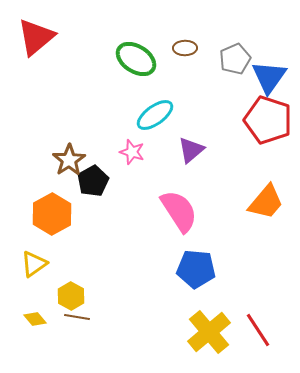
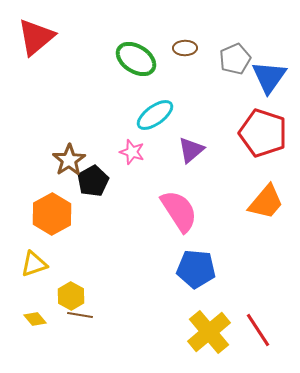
red pentagon: moved 5 px left, 13 px down
yellow triangle: rotated 16 degrees clockwise
brown line: moved 3 px right, 2 px up
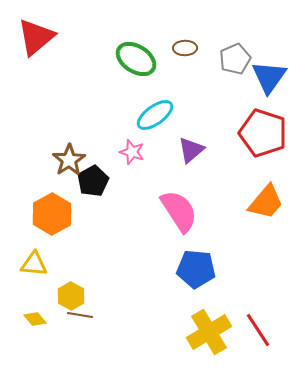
yellow triangle: rotated 24 degrees clockwise
yellow cross: rotated 9 degrees clockwise
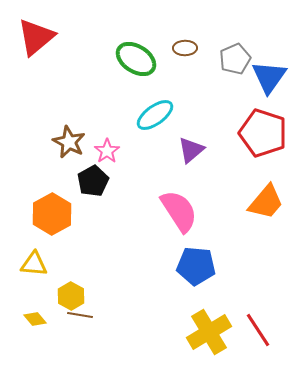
pink star: moved 25 px left, 1 px up; rotated 20 degrees clockwise
brown star: moved 18 px up; rotated 12 degrees counterclockwise
blue pentagon: moved 3 px up
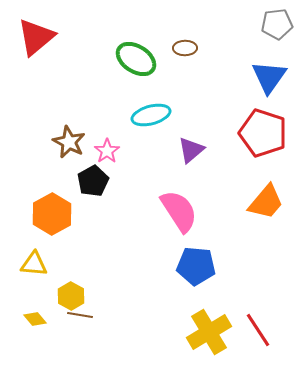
gray pentagon: moved 42 px right, 35 px up; rotated 16 degrees clockwise
cyan ellipse: moved 4 px left; rotated 21 degrees clockwise
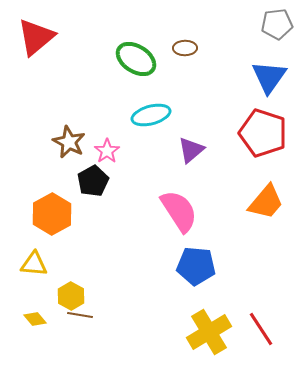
red line: moved 3 px right, 1 px up
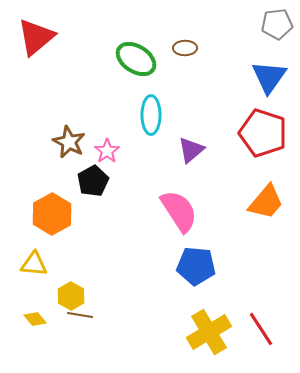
cyan ellipse: rotated 75 degrees counterclockwise
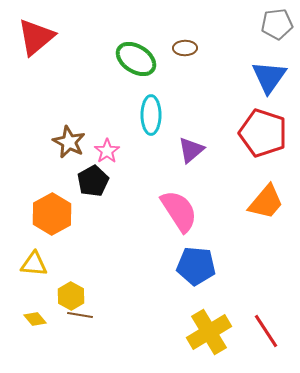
red line: moved 5 px right, 2 px down
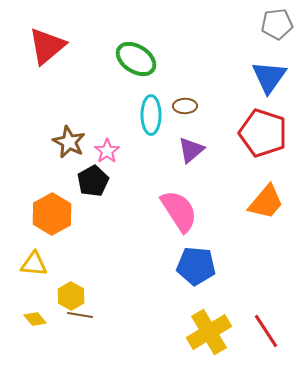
red triangle: moved 11 px right, 9 px down
brown ellipse: moved 58 px down
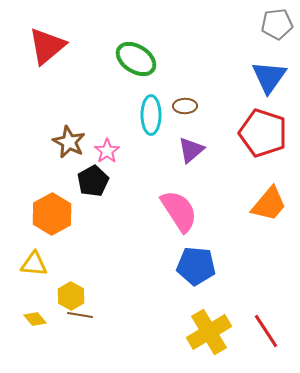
orange trapezoid: moved 3 px right, 2 px down
